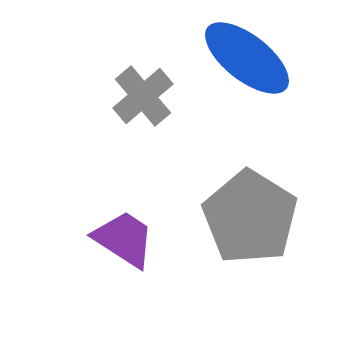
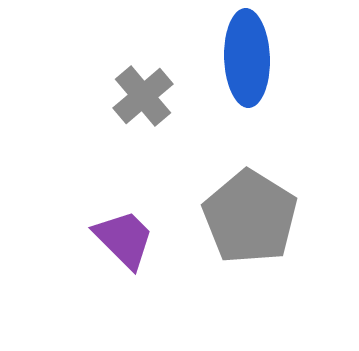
blue ellipse: rotated 50 degrees clockwise
purple trapezoid: rotated 12 degrees clockwise
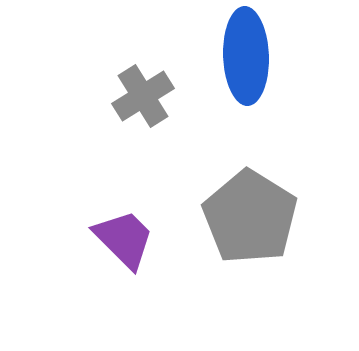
blue ellipse: moved 1 px left, 2 px up
gray cross: rotated 8 degrees clockwise
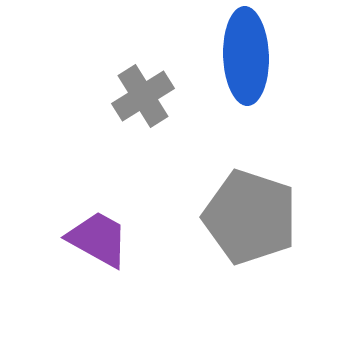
gray pentagon: rotated 14 degrees counterclockwise
purple trapezoid: moved 26 px left; rotated 16 degrees counterclockwise
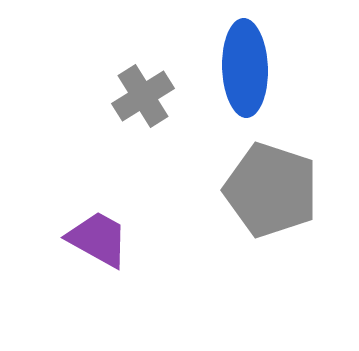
blue ellipse: moved 1 px left, 12 px down
gray pentagon: moved 21 px right, 27 px up
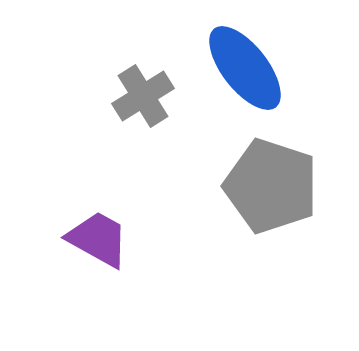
blue ellipse: rotated 36 degrees counterclockwise
gray pentagon: moved 4 px up
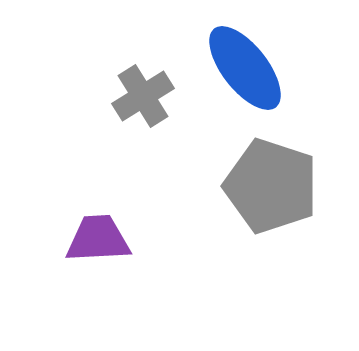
purple trapezoid: rotated 32 degrees counterclockwise
